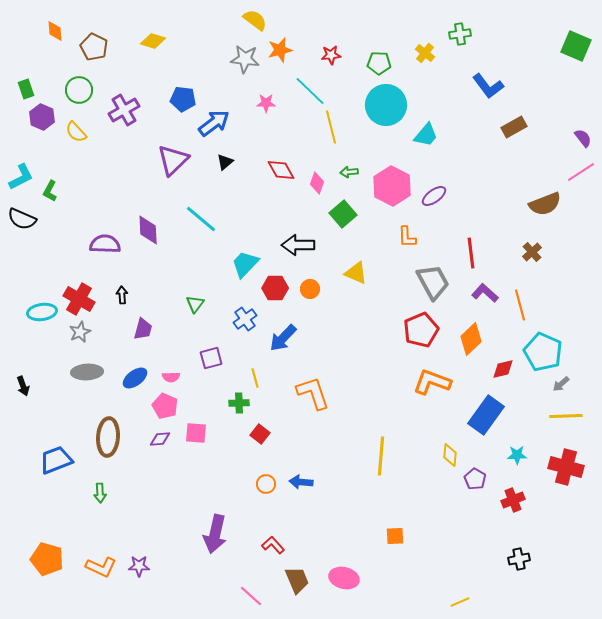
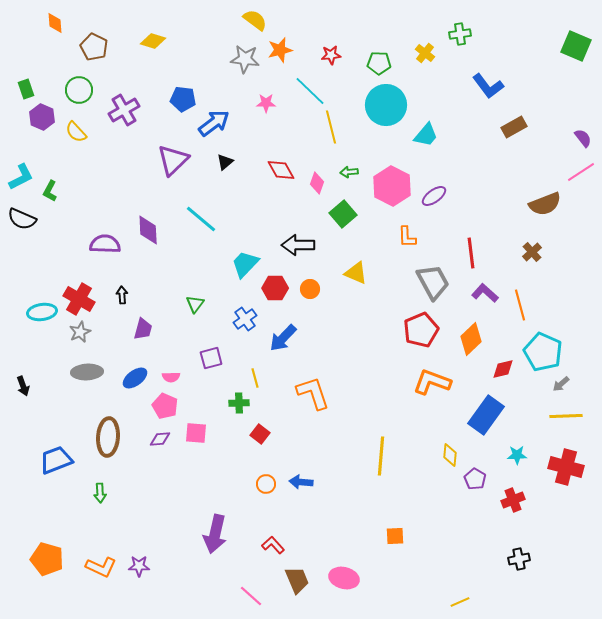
orange diamond at (55, 31): moved 8 px up
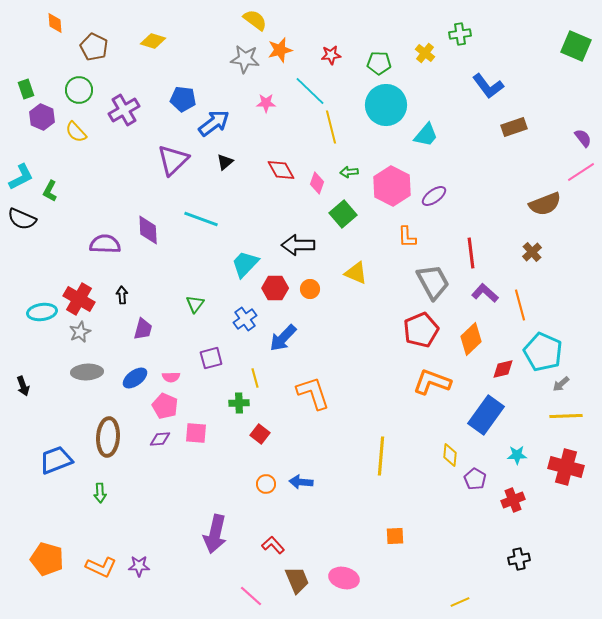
brown rectangle at (514, 127): rotated 10 degrees clockwise
cyan line at (201, 219): rotated 20 degrees counterclockwise
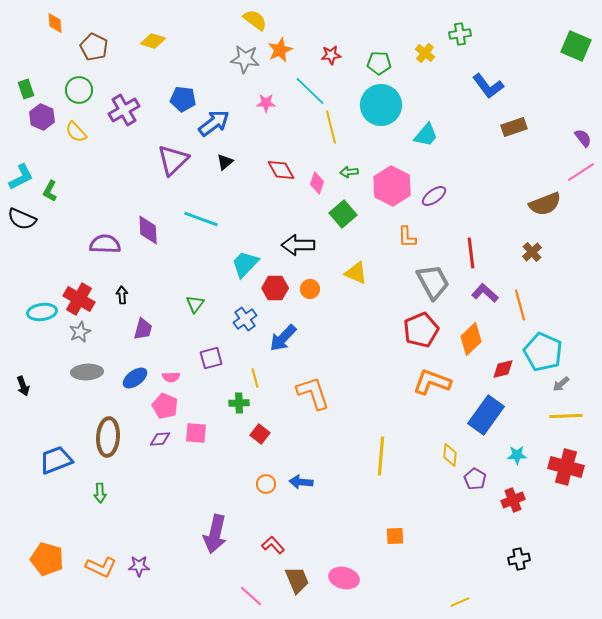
orange star at (280, 50): rotated 10 degrees counterclockwise
cyan circle at (386, 105): moved 5 px left
